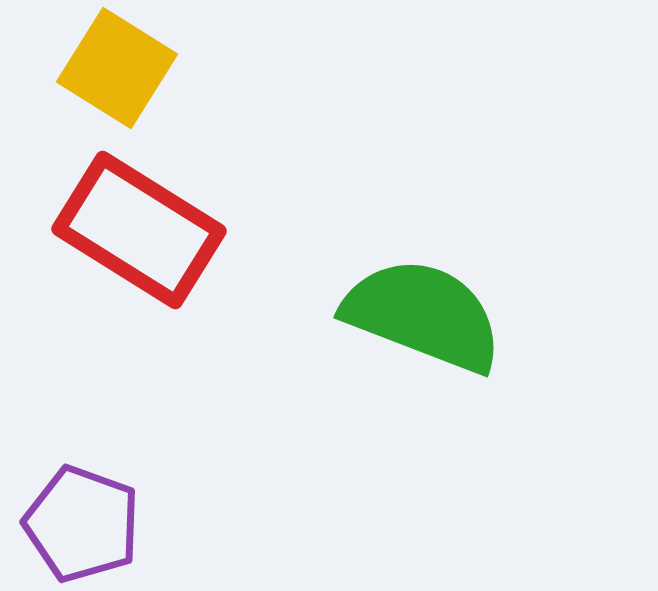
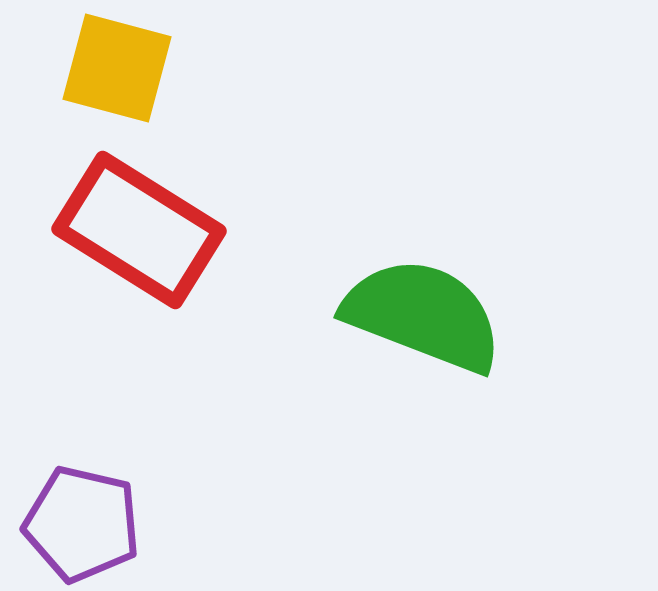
yellow square: rotated 17 degrees counterclockwise
purple pentagon: rotated 7 degrees counterclockwise
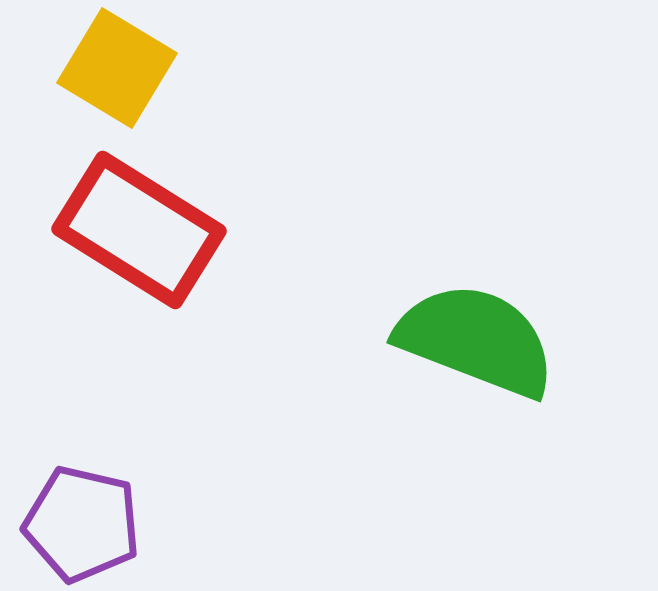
yellow square: rotated 16 degrees clockwise
green semicircle: moved 53 px right, 25 px down
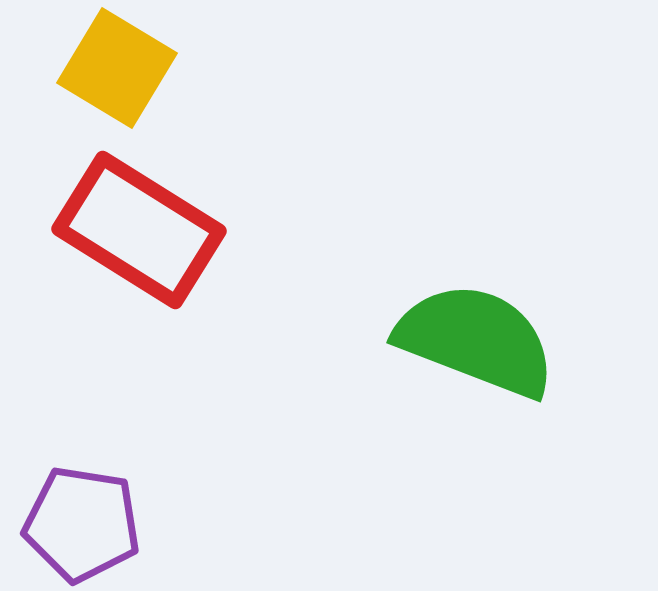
purple pentagon: rotated 4 degrees counterclockwise
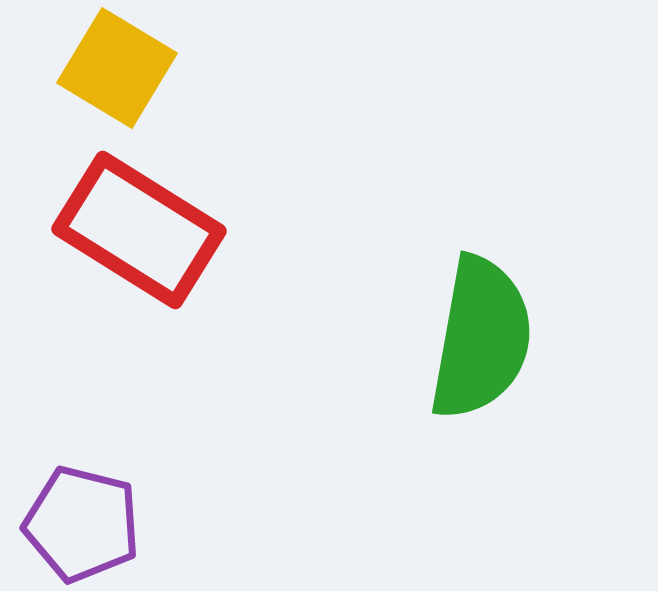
green semicircle: moved 5 px right, 2 px up; rotated 79 degrees clockwise
purple pentagon: rotated 5 degrees clockwise
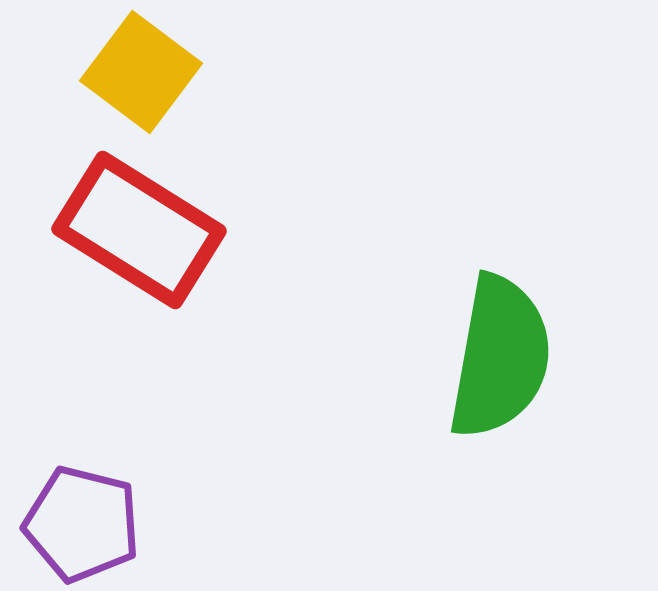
yellow square: moved 24 px right, 4 px down; rotated 6 degrees clockwise
green semicircle: moved 19 px right, 19 px down
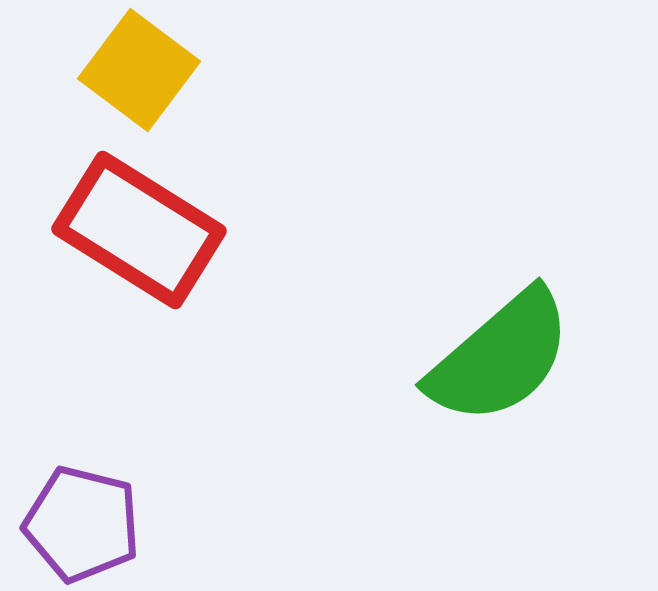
yellow square: moved 2 px left, 2 px up
green semicircle: rotated 39 degrees clockwise
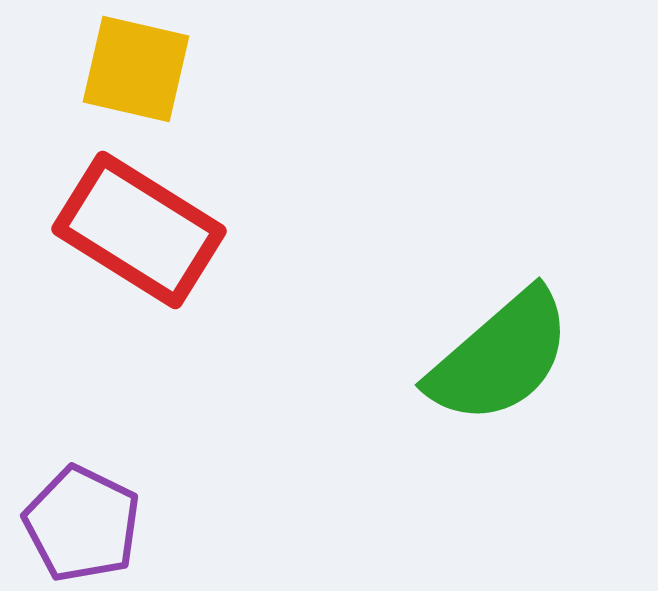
yellow square: moved 3 px left, 1 px up; rotated 24 degrees counterclockwise
purple pentagon: rotated 12 degrees clockwise
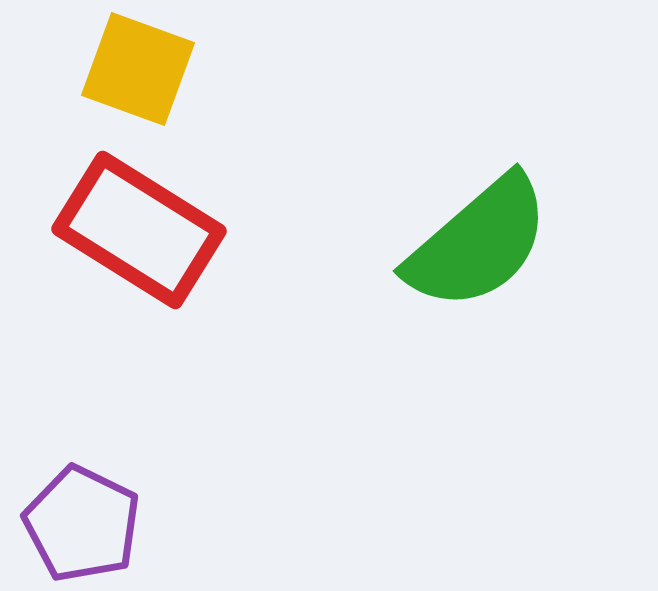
yellow square: moved 2 px right; rotated 7 degrees clockwise
green semicircle: moved 22 px left, 114 px up
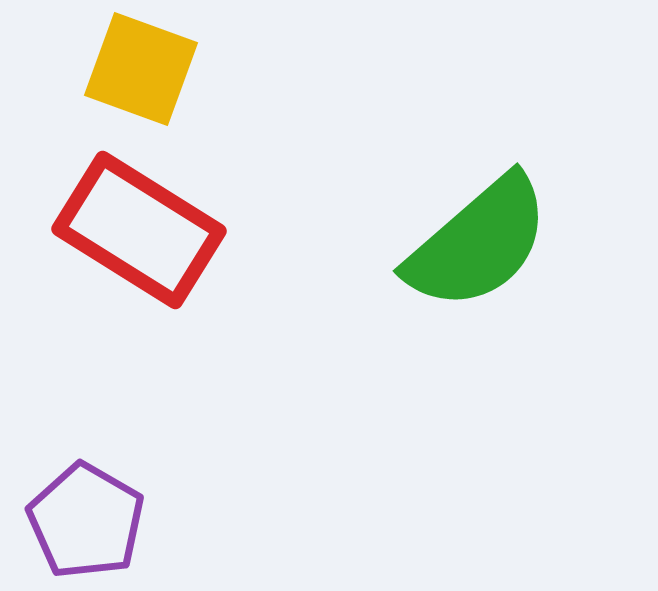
yellow square: moved 3 px right
purple pentagon: moved 4 px right, 3 px up; rotated 4 degrees clockwise
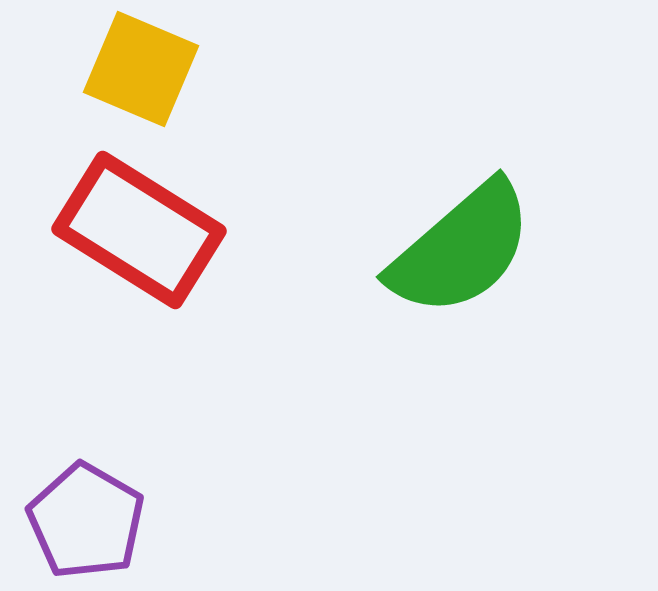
yellow square: rotated 3 degrees clockwise
green semicircle: moved 17 px left, 6 px down
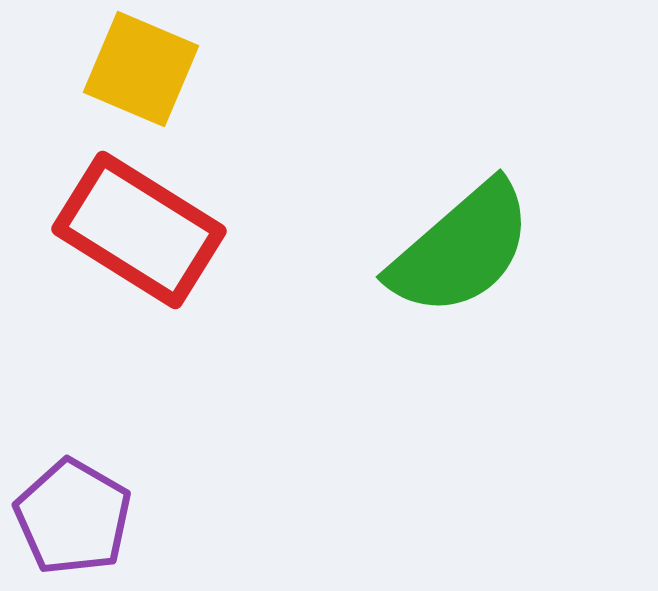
purple pentagon: moved 13 px left, 4 px up
